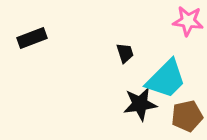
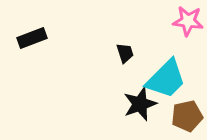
black star: rotated 12 degrees counterclockwise
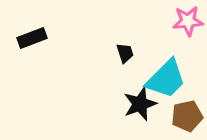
pink star: rotated 12 degrees counterclockwise
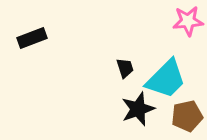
black trapezoid: moved 15 px down
black star: moved 2 px left, 5 px down
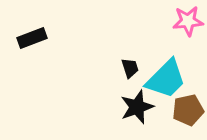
black trapezoid: moved 5 px right
black star: moved 1 px left, 2 px up
brown pentagon: moved 1 px right, 6 px up
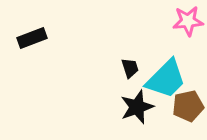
brown pentagon: moved 4 px up
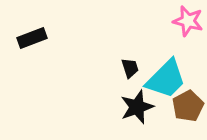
pink star: rotated 20 degrees clockwise
brown pentagon: rotated 16 degrees counterclockwise
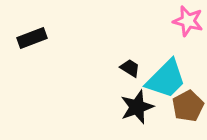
black trapezoid: rotated 40 degrees counterclockwise
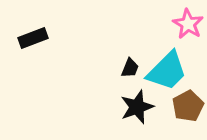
pink star: moved 3 px down; rotated 16 degrees clockwise
black rectangle: moved 1 px right
black trapezoid: rotated 80 degrees clockwise
cyan trapezoid: moved 1 px right, 8 px up
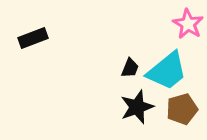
cyan trapezoid: rotated 6 degrees clockwise
brown pentagon: moved 6 px left, 3 px down; rotated 12 degrees clockwise
